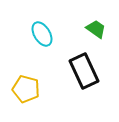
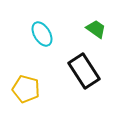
black rectangle: rotated 8 degrees counterclockwise
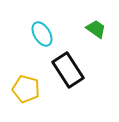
black rectangle: moved 16 px left, 1 px up
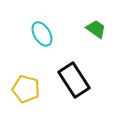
black rectangle: moved 6 px right, 10 px down
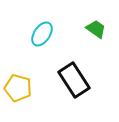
cyan ellipse: rotated 65 degrees clockwise
yellow pentagon: moved 8 px left, 1 px up
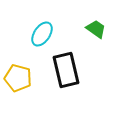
black rectangle: moved 8 px left, 10 px up; rotated 20 degrees clockwise
yellow pentagon: moved 10 px up
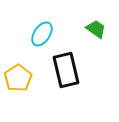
yellow pentagon: rotated 24 degrees clockwise
